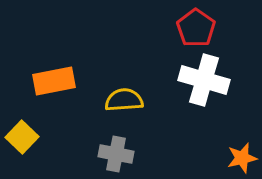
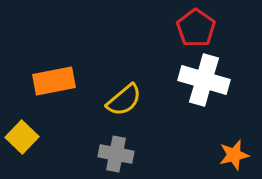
yellow semicircle: rotated 144 degrees clockwise
orange star: moved 8 px left, 3 px up
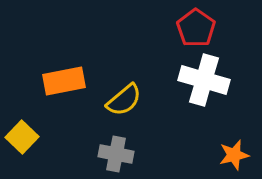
orange rectangle: moved 10 px right
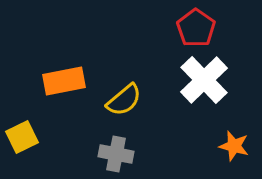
white cross: rotated 30 degrees clockwise
yellow square: rotated 20 degrees clockwise
orange star: moved 9 px up; rotated 28 degrees clockwise
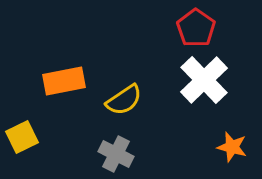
yellow semicircle: rotated 6 degrees clockwise
orange star: moved 2 px left, 1 px down
gray cross: rotated 16 degrees clockwise
